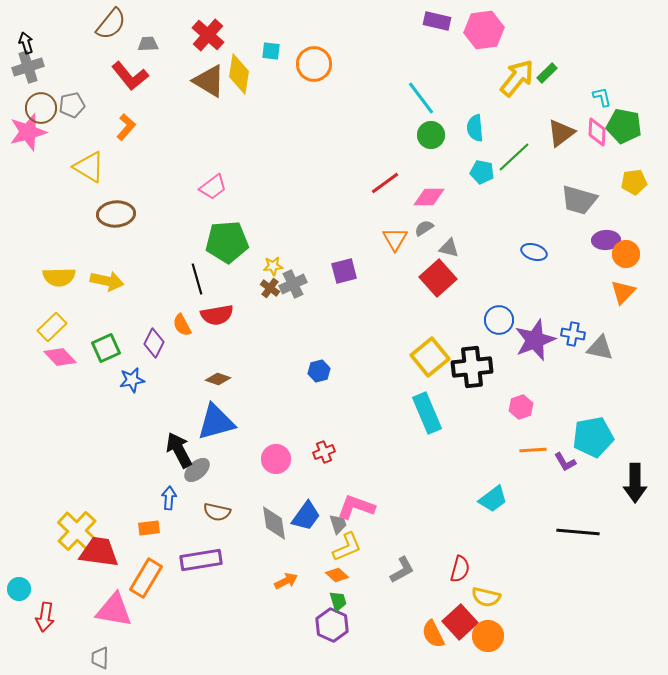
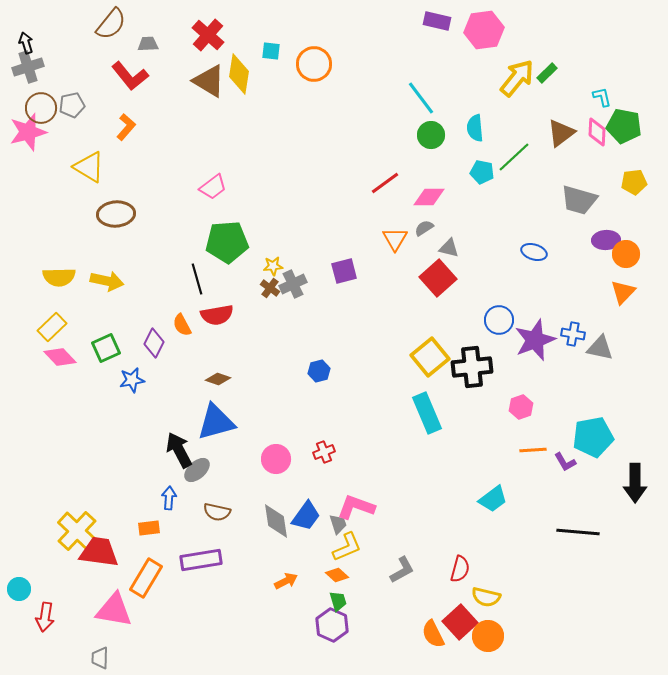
gray diamond at (274, 523): moved 2 px right, 2 px up
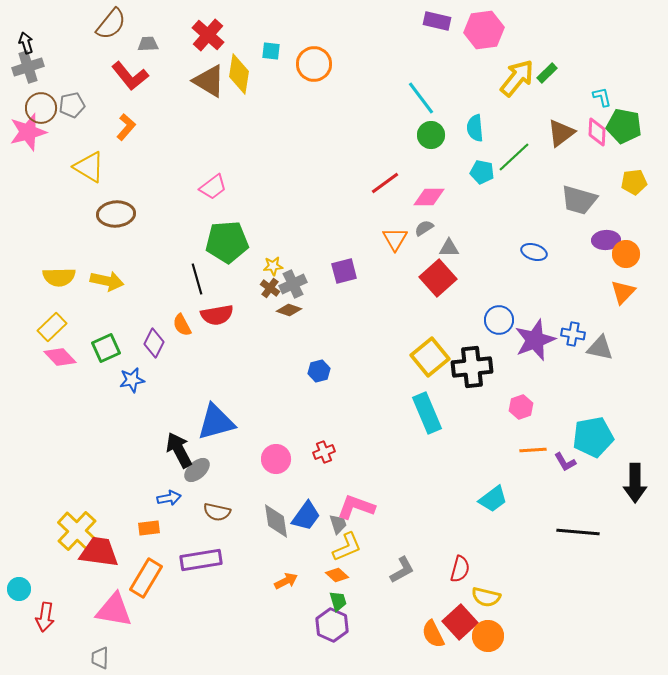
gray triangle at (449, 248): rotated 15 degrees counterclockwise
brown diamond at (218, 379): moved 71 px right, 69 px up
blue arrow at (169, 498): rotated 75 degrees clockwise
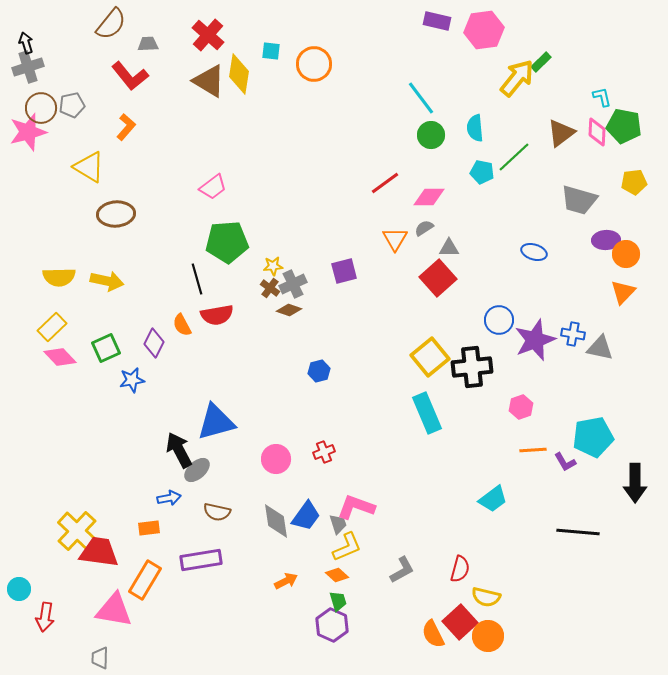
green rectangle at (547, 73): moved 6 px left, 11 px up
orange rectangle at (146, 578): moved 1 px left, 2 px down
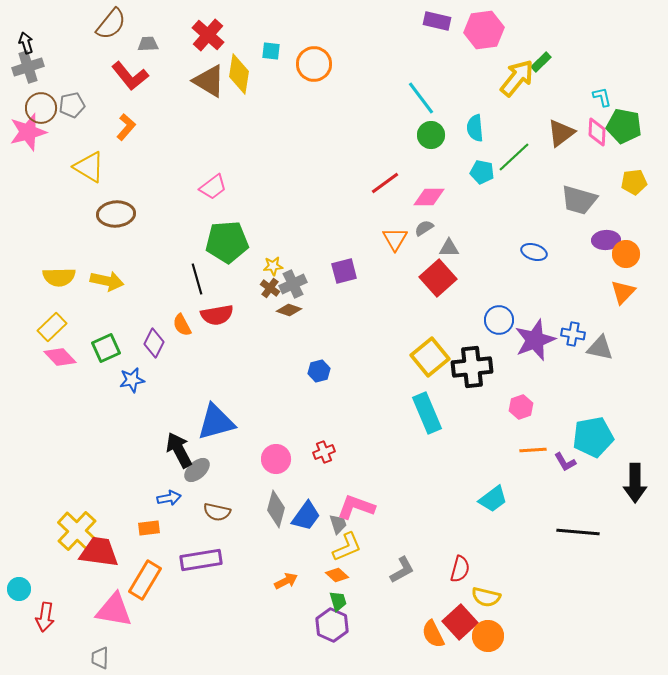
gray diamond at (276, 521): moved 12 px up; rotated 24 degrees clockwise
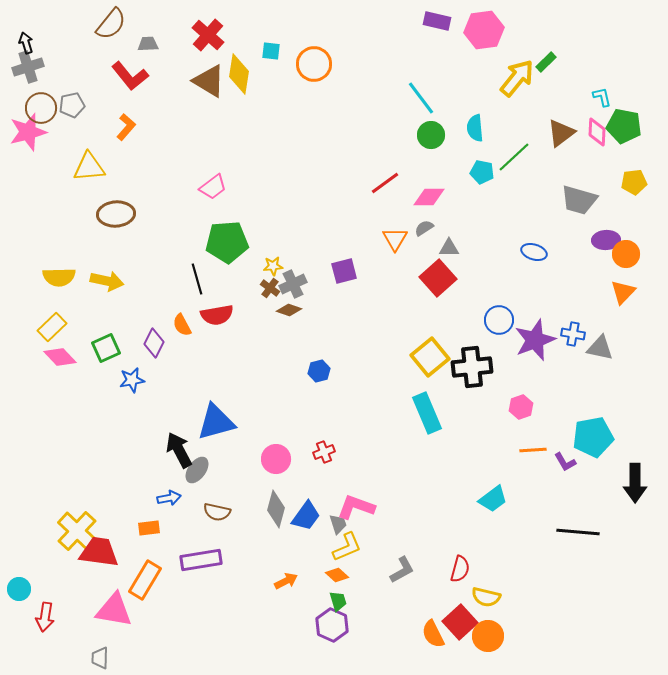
green rectangle at (541, 62): moved 5 px right
yellow triangle at (89, 167): rotated 36 degrees counterclockwise
gray ellipse at (197, 470): rotated 12 degrees counterclockwise
